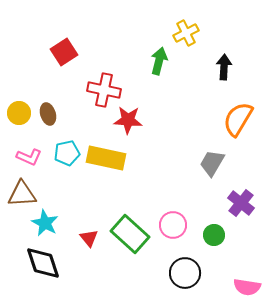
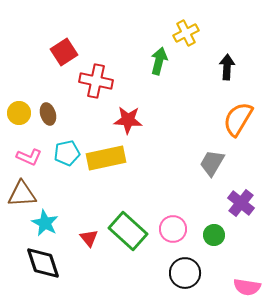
black arrow: moved 3 px right
red cross: moved 8 px left, 9 px up
yellow rectangle: rotated 24 degrees counterclockwise
pink circle: moved 4 px down
green rectangle: moved 2 px left, 3 px up
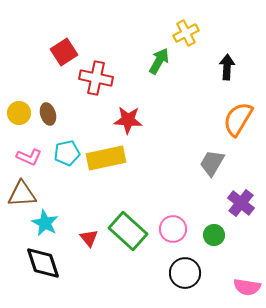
green arrow: rotated 16 degrees clockwise
red cross: moved 3 px up
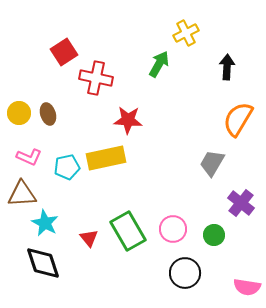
green arrow: moved 3 px down
cyan pentagon: moved 14 px down
green rectangle: rotated 18 degrees clockwise
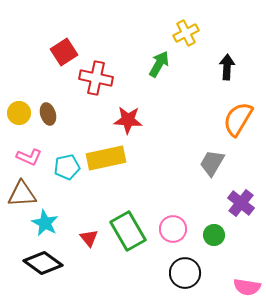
black diamond: rotated 36 degrees counterclockwise
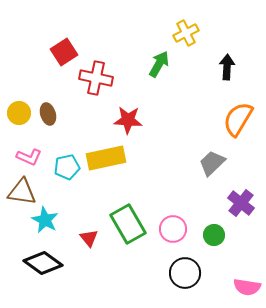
gray trapezoid: rotated 16 degrees clockwise
brown triangle: moved 2 px up; rotated 12 degrees clockwise
cyan star: moved 3 px up
green rectangle: moved 7 px up
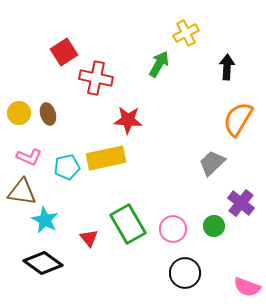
green circle: moved 9 px up
pink semicircle: rotated 12 degrees clockwise
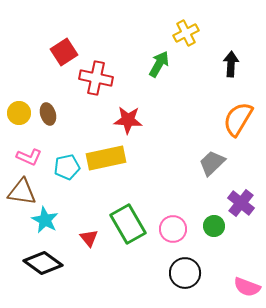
black arrow: moved 4 px right, 3 px up
